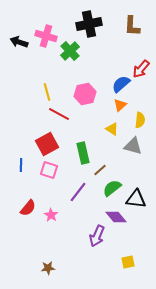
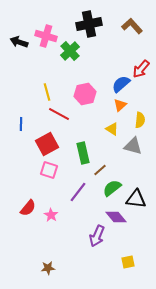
brown L-shape: rotated 135 degrees clockwise
blue line: moved 41 px up
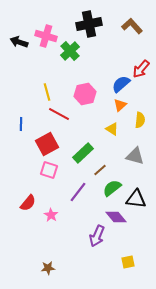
gray triangle: moved 2 px right, 10 px down
green rectangle: rotated 60 degrees clockwise
red semicircle: moved 5 px up
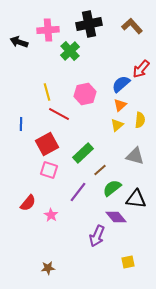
pink cross: moved 2 px right, 6 px up; rotated 20 degrees counterclockwise
yellow triangle: moved 5 px right, 4 px up; rotated 48 degrees clockwise
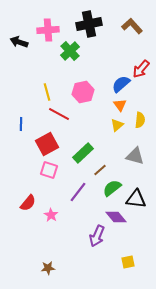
pink hexagon: moved 2 px left, 2 px up
orange triangle: rotated 24 degrees counterclockwise
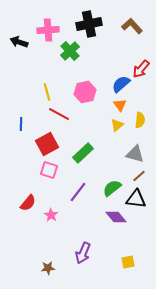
pink hexagon: moved 2 px right
gray triangle: moved 2 px up
brown line: moved 39 px right, 6 px down
purple arrow: moved 14 px left, 17 px down
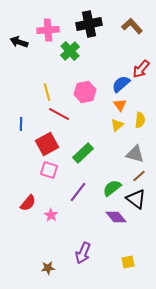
black triangle: rotated 30 degrees clockwise
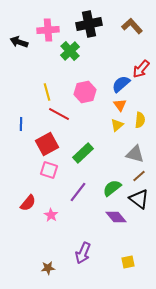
black triangle: moved 3 px right
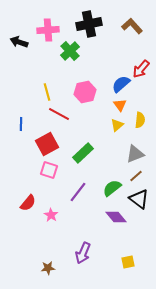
gray triangle: rotated 36 degrees counterclockwise
brown line: moved 3 px left
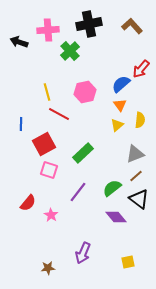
red square: moved 3 px left
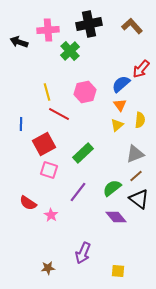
red semicircle: rotated 84 degrees clockwise
yellow square: moved 10 px left, 9 px down; rotated 16 degrees clockwise
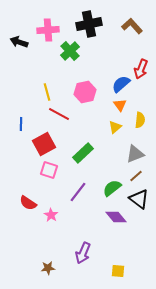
red arrow: rotated 18 degrees counterclockwise
yellow triangle: moved 2 px left, 2 px down
